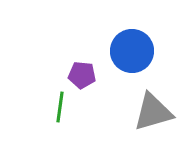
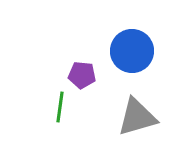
gray triangle: moved 16 px left, 5 px down
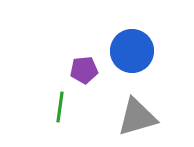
purple pentagon: moved 2 px right, 5 px up; rotated 12 degrees counterclockwise
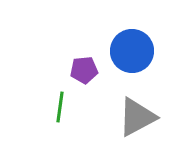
gray triangle: rotated 12 degrees counterclockwise
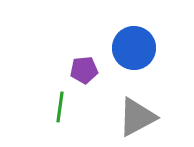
blue circle: moved 2 px right, 3 px up
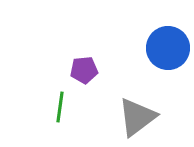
blue circle: moved 34 px right
gray triangle: rotated 9 degrees counterclockwise
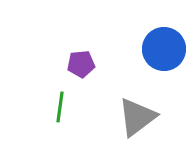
blue circle: moved 4 px left, 1 px down
purple pentagon: moved 3 px left, 6 px up
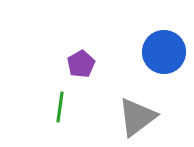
blue circle: moved 3 px down
purple pentagon: rotated 24 degrees counterclockwise
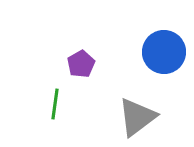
green line: moved 5 px left, 3 px up
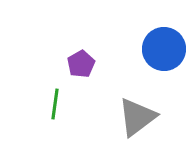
blue circle: moved 3 px up
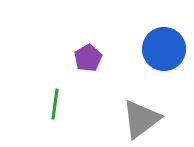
purple pentagon: moved 7 px right, 6 px up
gray triangle: moved 4 px right, 2 px down
